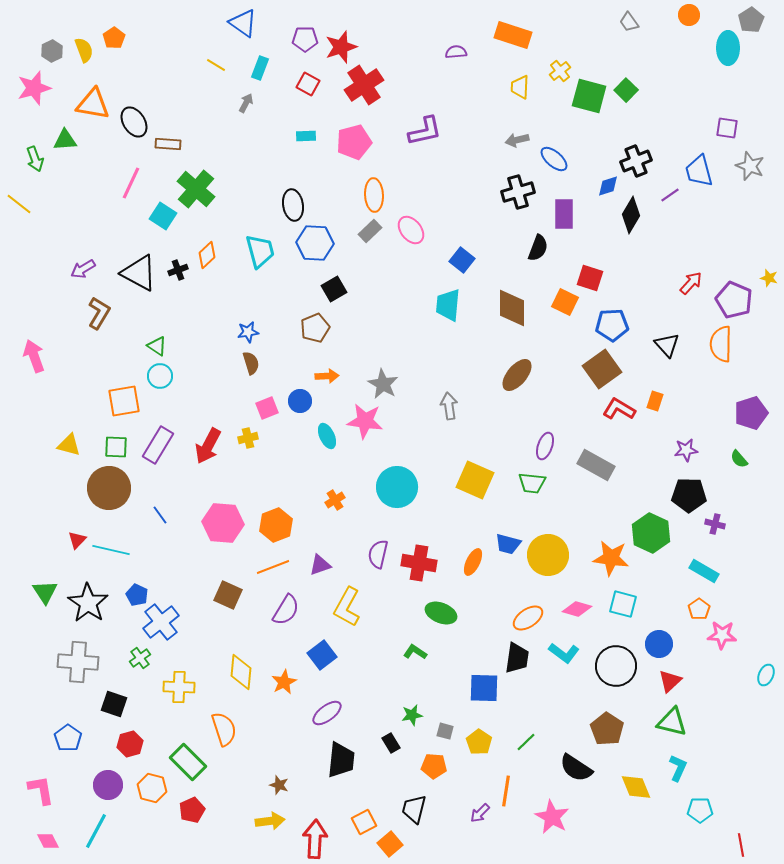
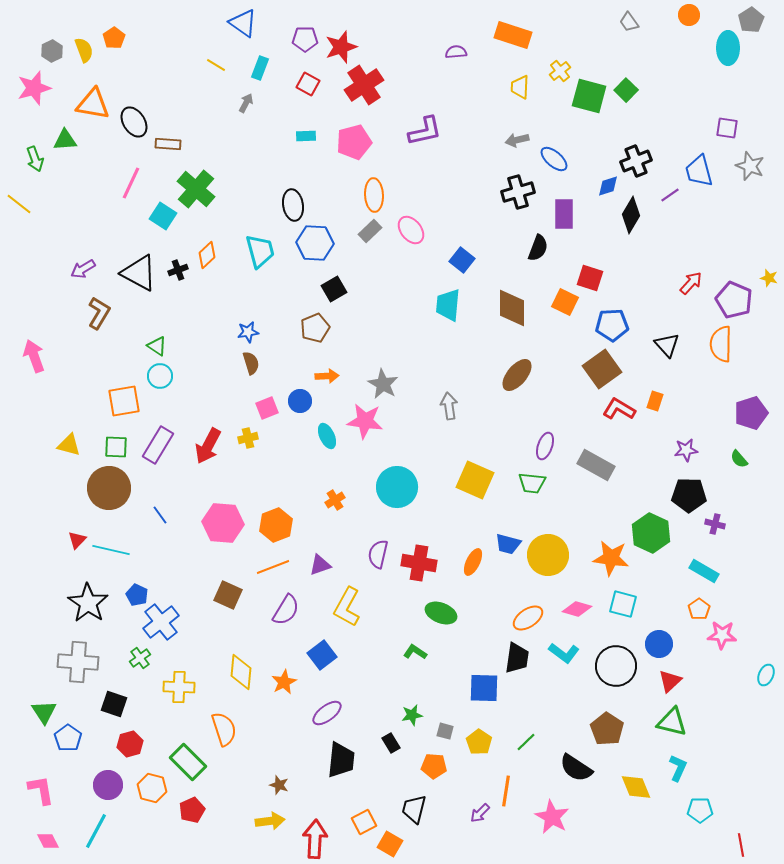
green triangle at (45, 592): moved 1 px left, 120 px down
orange square at (390, 844): rotated 20 degrees counterclockwise
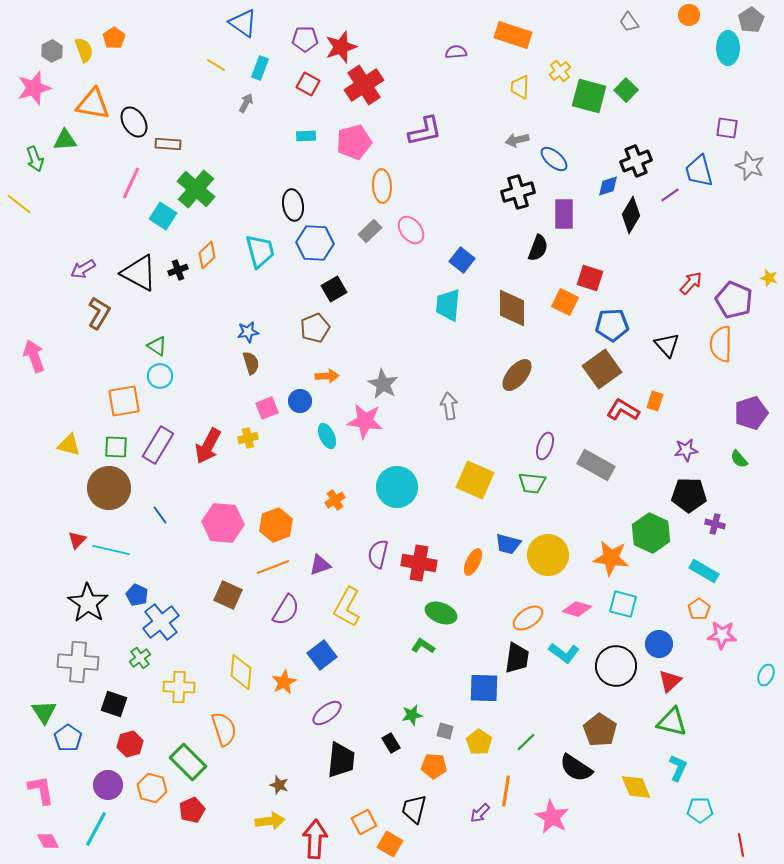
orange ellipse at (374, 195): moved 8 px right, 9 px up
red L-shape at (619, 409): moved 4 px right, 1 px down
green L-shape at (415, 652): moved 8 px right, 6 px up
brown pentagon at (607, 729): moved 7 px left, 1 px down
cyan line at (96, 831): moved 2 px up
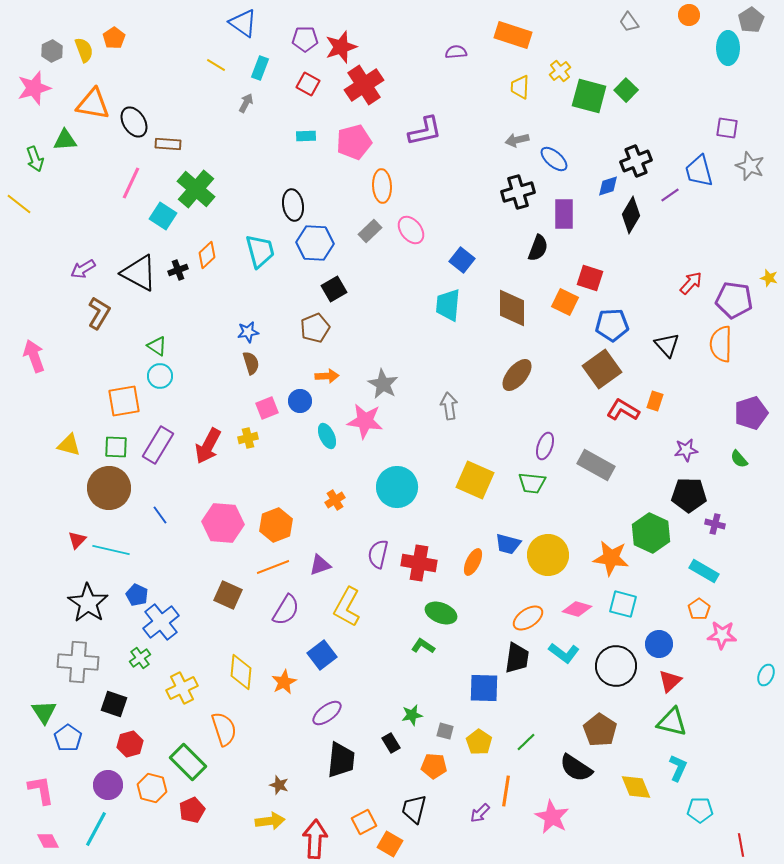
purple pentagon at (734, 300): rotated 15 degrees counterclockwise
yellow cross at (179, 687): moved 3 px right, 1 px down; rotated 28 degrees counterclockwise
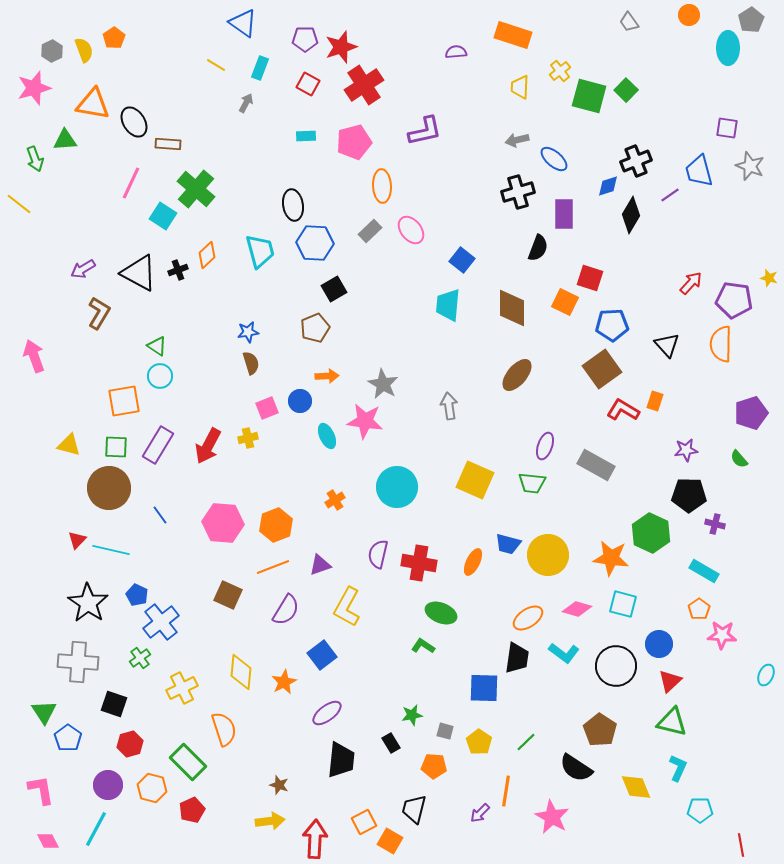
orange square at (390, 844): moved 3 px up
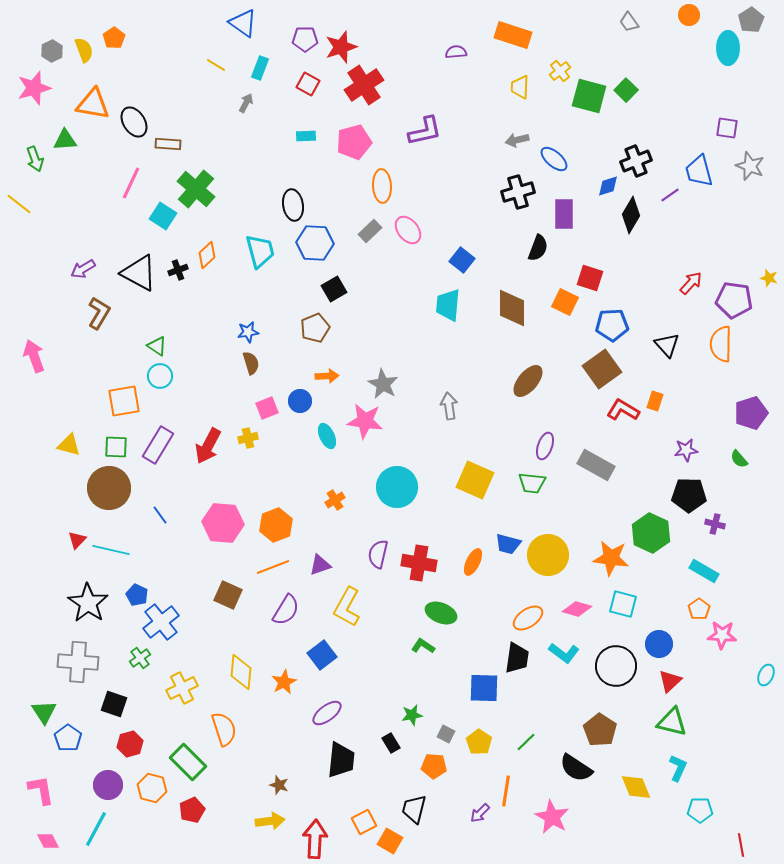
pink ellipse at (411, 230): moved 3 px left
brown ellipse at (517, 375): moved 11 px right, 6 px down
gray square at (445, 731): moved 1 px right, 3 px down; rotated 12 degrees clockwise
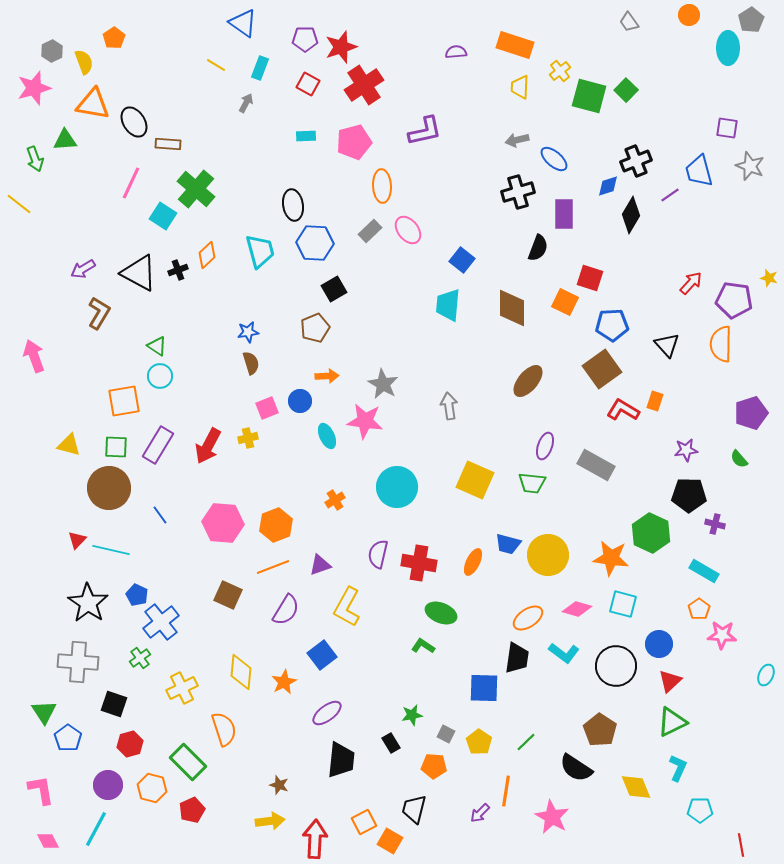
orange rectangle at (513, 35): moved 2 px right, 10 px down
yellow semicircle at (84, 50): moved 12 px down
green triangle at (672, 722): rotated 40 degrees counterclockwise
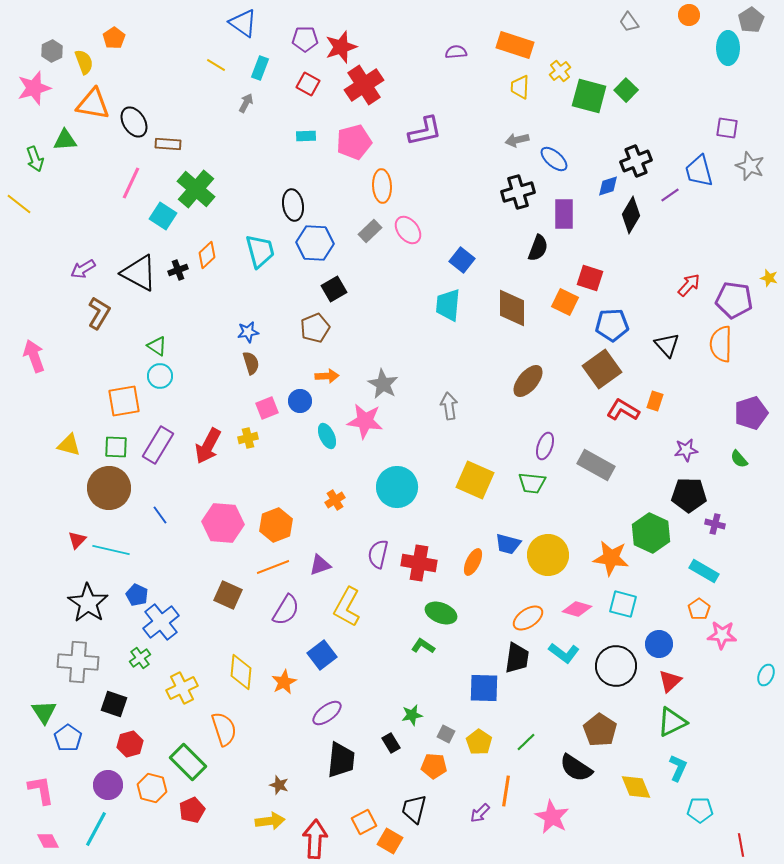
red arrow at (691, 283): moved 2 px left, 2 px down
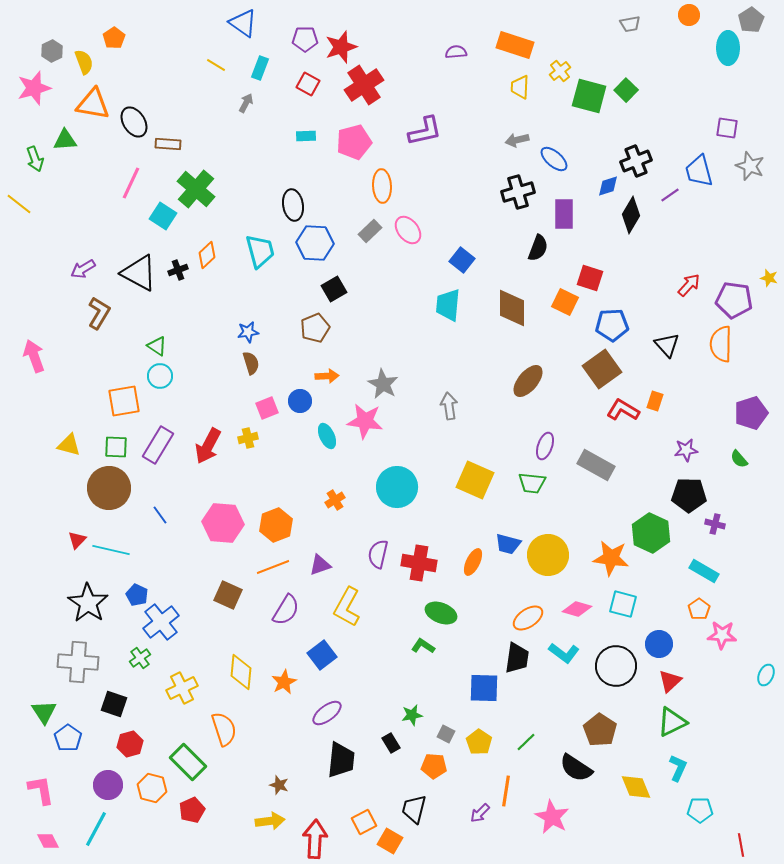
gray trapezoid at (629, 22): moved 1 px right, 2 px down; rotated 65 degrees counterclockwise
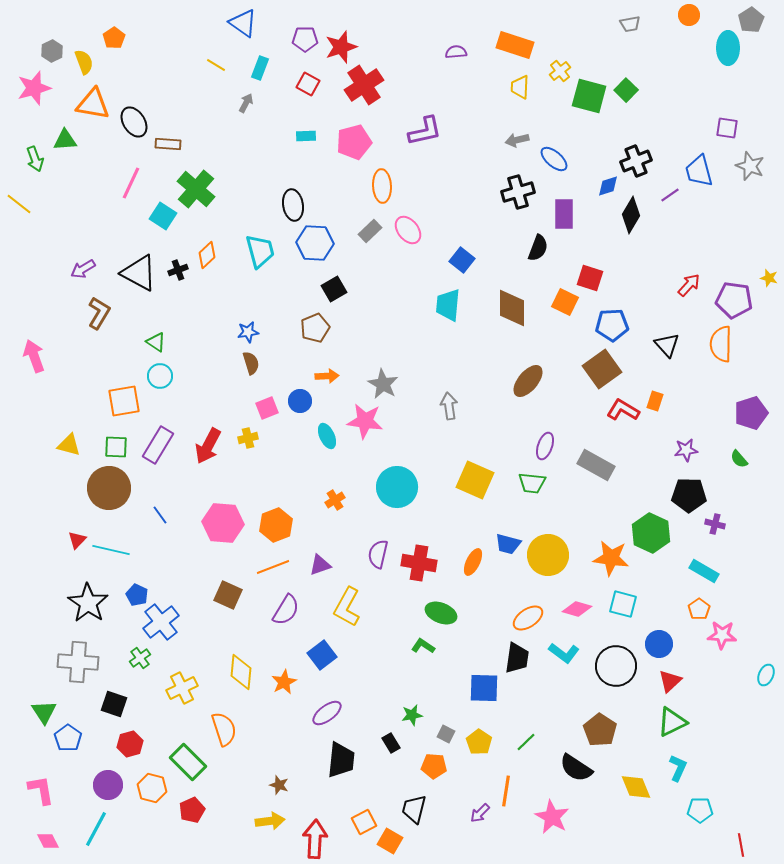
green triangle at (157, 346): moved 1 px left, 4 px up
